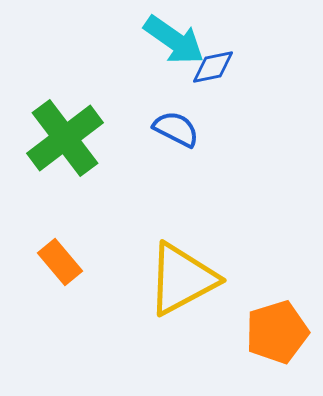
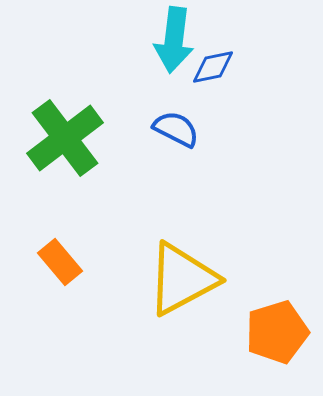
cyan arrow: rotated 62 degrees clockwise
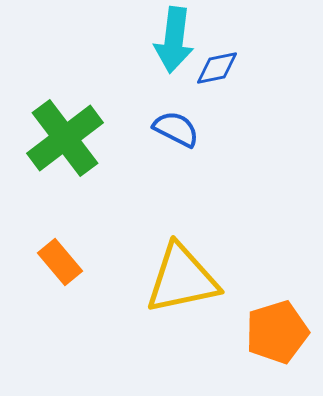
blue diamond: moved 4 px right, 1 px down
yellow triangle: rotated 16 degrees clockwise
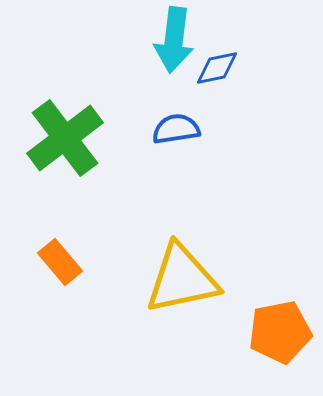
blue semicircle: rotated 36 degrees counterclockwise
orange pentagon: moved 3 px right; rotated 6 degrees clockwise
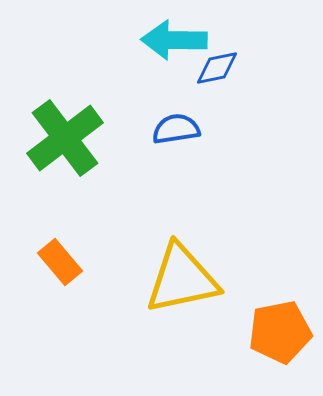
cyan arrow: rotated 84 degrees clockwise
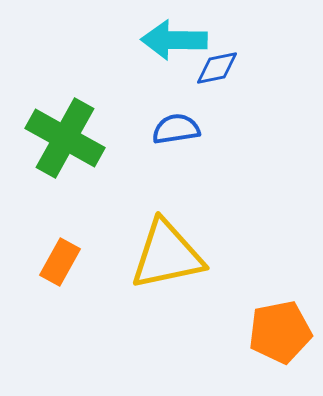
green cross: rotated 24 degrees counterclockwise
orange rectangle: rotated 69 degrees clockwise
yellow triangle: moved 15 px left, 24 px up
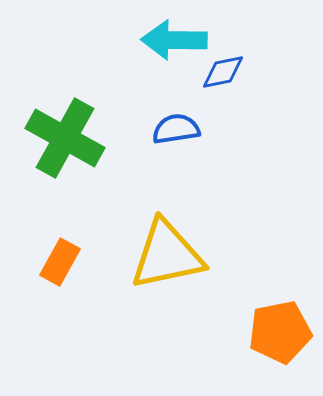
blue diamond: moved 6 px right, 4 px down
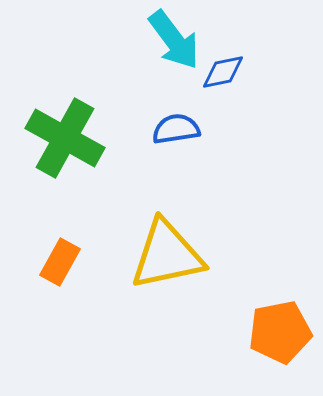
cyan arrow: rotated 128 degrees counterclockwise
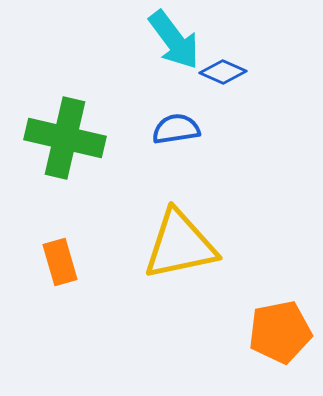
blue diamond: rotated 36 degrees clockwise
green cross: rotated 16 degrees counterclockwise
yellow triangle: moved 13 px right, 10 px up
orange rectangle: rotated 45 degrees counterclockwise
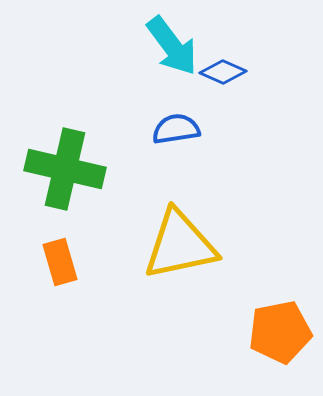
cyan arrow: moved 2 px left, 6 px down
green cross: moved 31 px down
